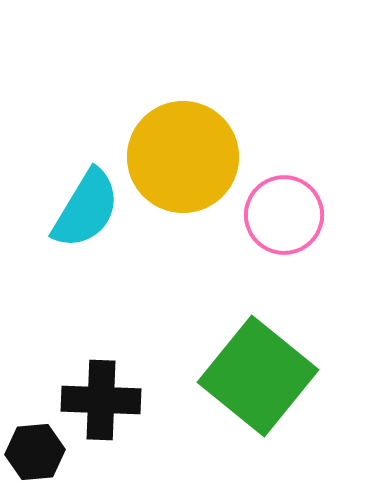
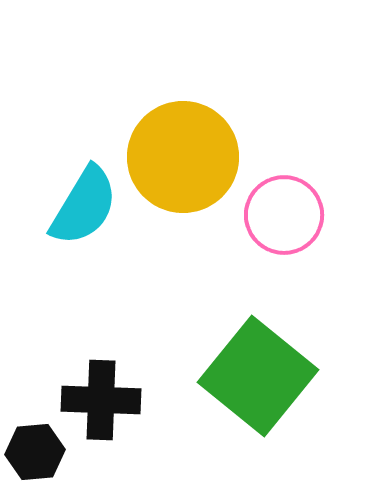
cyan semicircle: moved 2 px left, 3 px up
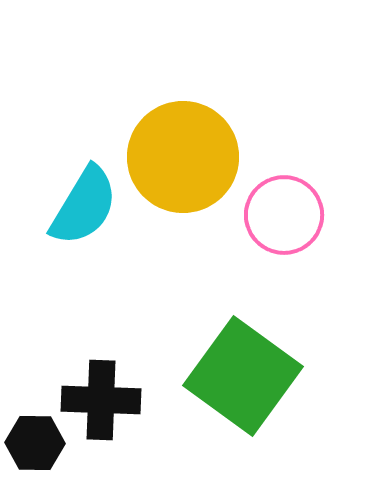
green square: moved 15 px left; rotated 3 degrees counterclockwise
black hexagon: moved 9 px up; rotated 6 degrees clockwise
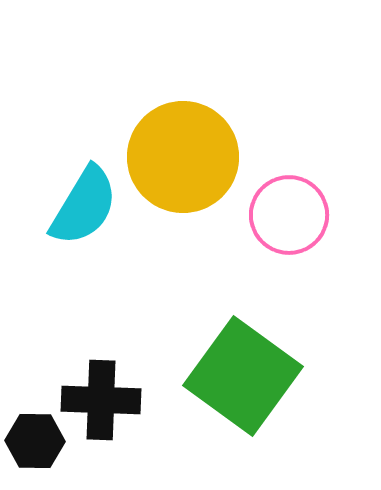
pink circle: moved 5 px right
black hexagon: moved 2 px up
